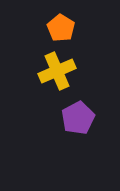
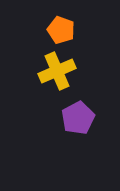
orange pentagon: moved 2 px down; rotated 12 degrees counterclockwise
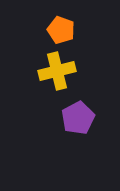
yellow cross: rotated 9 degrees clockwise
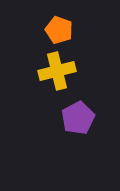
orange pentagon: moved 2 px left
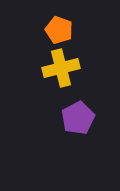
yellow cross: moved 4 px right, 3 px up
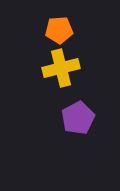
orange pentagon: rotated 24 degrees counterclockwise
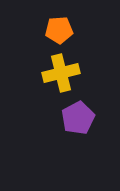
yellow cross: moved 5 px down
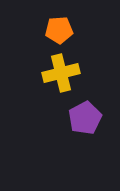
purple pentagon: moved 7 px right
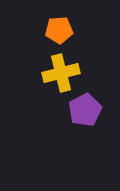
purple pentagon: moved 8 px up
